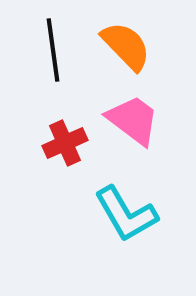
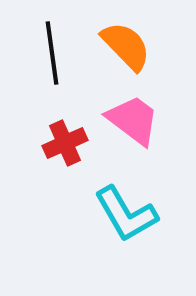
black line: moved 1 px left, 3 px down
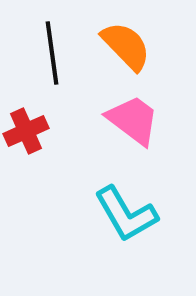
red cross: moved 39 px left, 12 px up
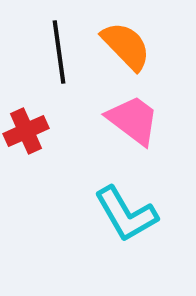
black line: moved 7 px right, 1 px up
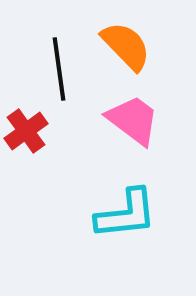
black line: moved 17 px down
red cross: rotated 12 degrees counterclockwise
cyan L-shape: rotated 66 degrees counterclockwise
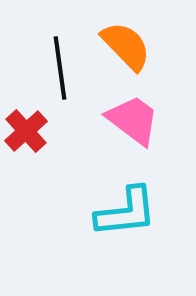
black line: moved 1 px right, 1 px up
red cross: rotated 6 degrees counterclockwise
cyan L-shape: moved 2 px up
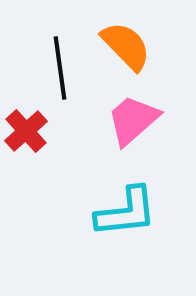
pink trapezoid: rotated 78 degrees counterclockwise
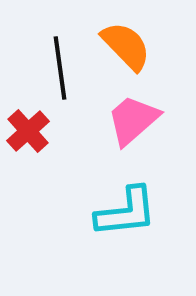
red cross: moved 2 px right
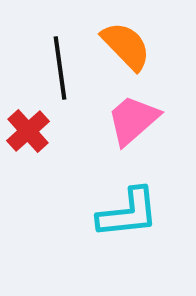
cyan L-shape: moved 2 px right, 1 px down
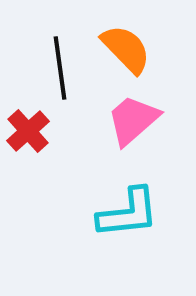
orange semicircle: moved 3 px down
